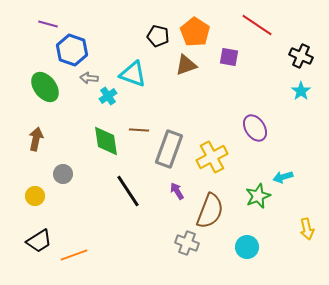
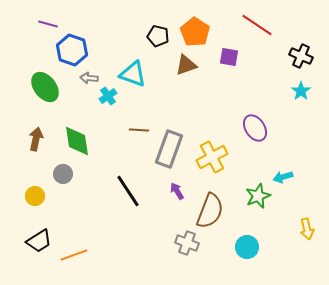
green diamond: moved 29 px left
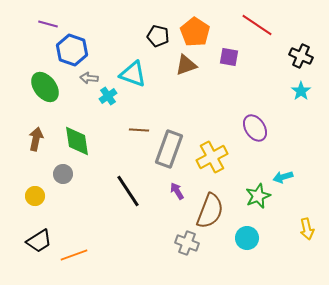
cyan circle: moved 9 px up
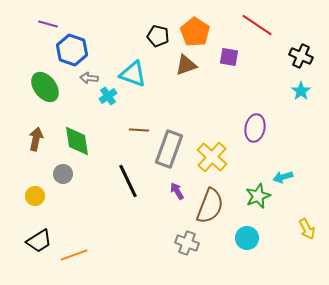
purple ellipse: rotated 44 degrees clockwise
yellow cross: rotated 20 degrees counterclockwise
black line: moved 10 px up; rotated 8 degrees clockwise
brown semicircle: moved 5 px up
yellow arrow: rotated 15 degrees counterclockwise
